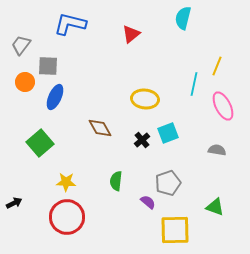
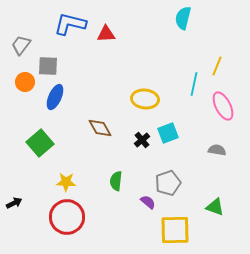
red triangle: moved 25 px left; rotated 36 degrees clockwise
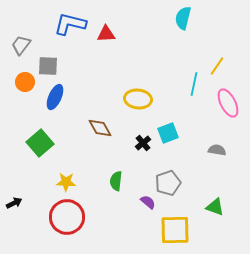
yellow line: rotated 12 degrees clockwise
yellow ellipse: moved 7 px left
pink ellipse: moved 5 px right, 3 px up
black cross: moved 1 px right, 3 px down
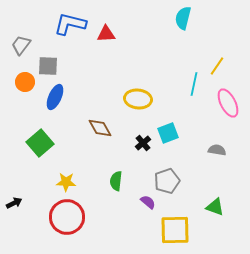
gray pentagon: moved 1 px left, 2 px up
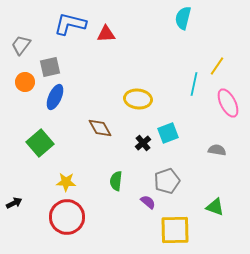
gray square: moved 2 px right, 1 px down; rotated 15 degrees counterclockwise
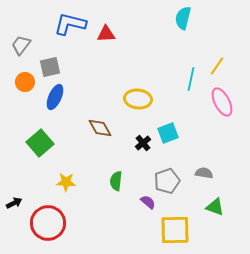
cyan line: moved 3 px left, 5 px up
pink ellipse: moved 6 px left, 1 px up
gray semicircle: moved 13 px left, 23 px down
red circle: moved 19 px left, 6 px down
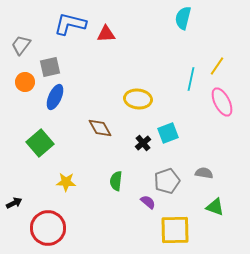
red circle: moved 5 px down
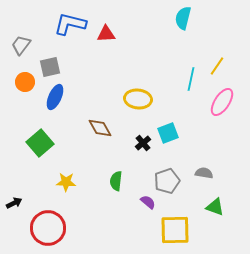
pink ellipse: rotated 60 degrees clockwise
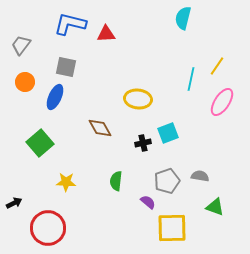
gray square: moved 16 px right; rotated 25 degrees clockwise
black cross: rotated 28 degrees clockwise
gray semicircle: moved 4 px left, 3 px down
yellow square: moved 3 px left, 2 px up
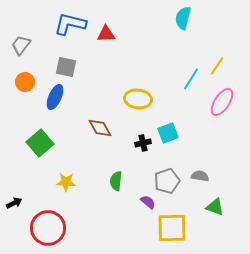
cyan line: rotated 20 degrees clockwise
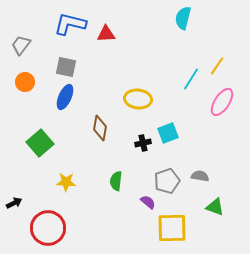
blue ellipse: moved 10 px right
brown diamond: rotated 40 degrees clockwise
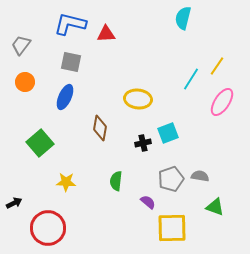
gray square: moved 5 px right, 5 px up
gray pentagon: moved 4 px right, 2 px up
